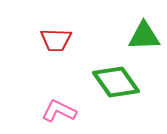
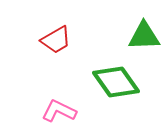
red trapezoid: rotated 32 degrees counterclockwise
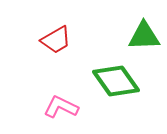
green diamond: moved 1 px up
pink L-shape: moved 2 px right, 4 px up
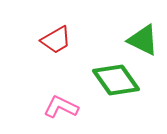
green triangle: moved 1 px left, 4 px down; rotated 28 degrees clockwise
green diamond: moved 1 px up
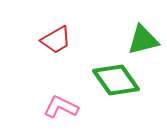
green triangle: rotated 40 degrees counterclockwise
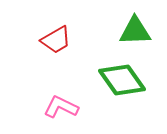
green triangle: moved 8 px left, 9 px up; rotated 12 degrees clockwise
green diamond: moved 6 px right
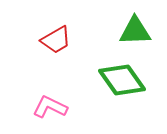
pink L-shape: moved 11 px left
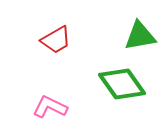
green triangle: moved 5 px right, 5 px down; rotated 8 degrees counterclockwise
green diamond: moved 4 px down
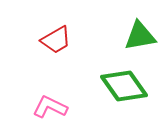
green diamond: moved 2 px right, 2 px down
